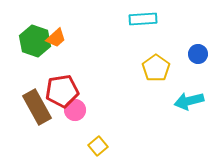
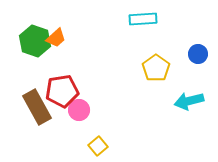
pink circle: moved 4 px right
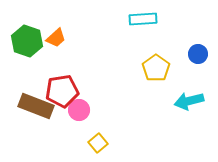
green hexagon: moved 8 px left
brown rectangle: moved 1 px left, 1 px up; rotated 40 degrees counterclockwise
yellow square: moved 3 px up
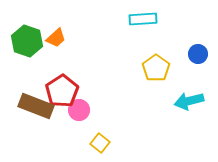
red pentagon: rotated 24 degrees counterclockwise
yellow square: moved 2 px right; rotated 12 degrees counterclockwise
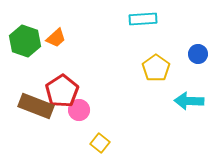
green hexagon: moved 2 px left
cyan arrow: rotated 16 degrees clockwise
